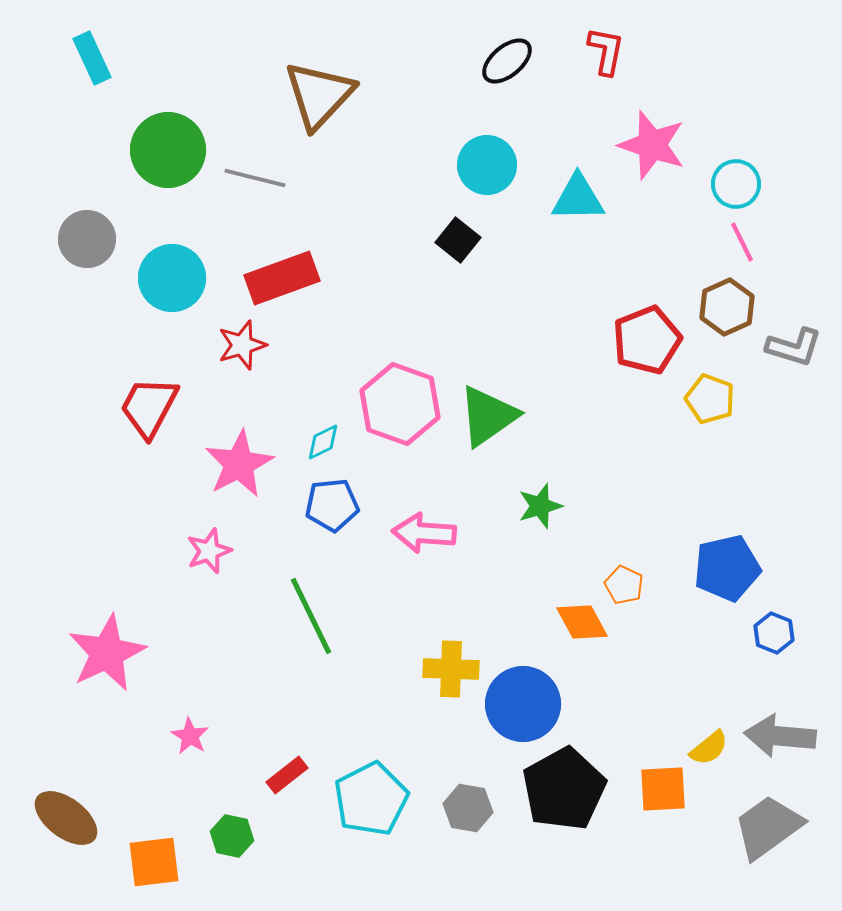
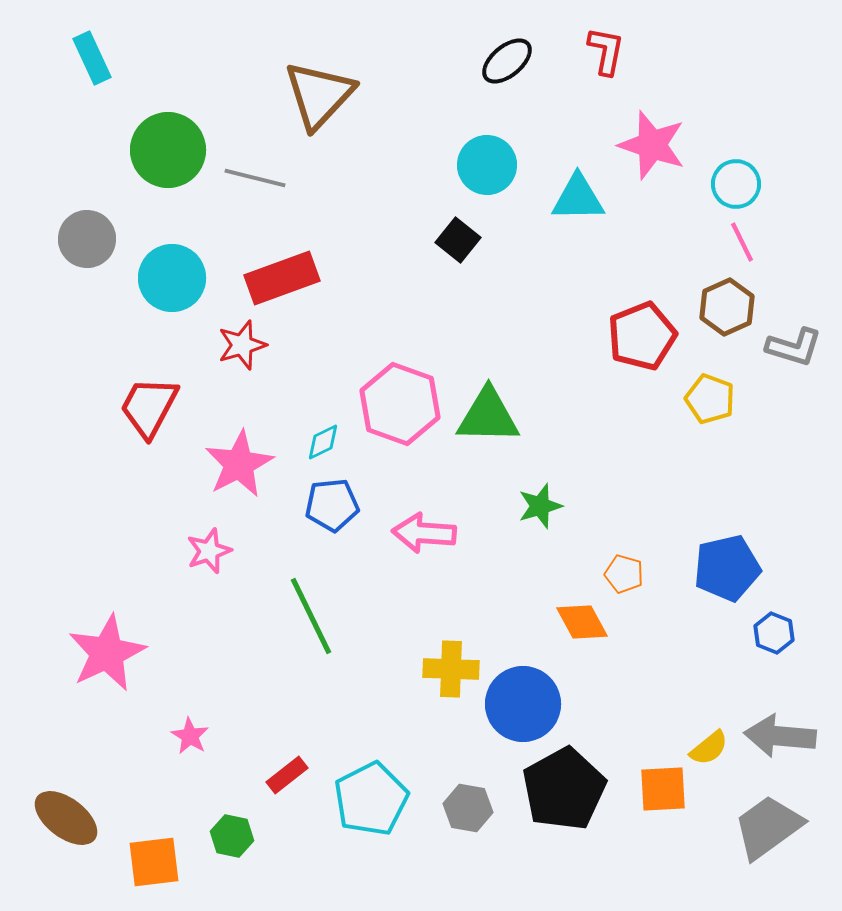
red pentagon at (647, 340): moved 5 px left, 4 px up
green triangle at (488, 416): rotated 36 degrees clockwise
orange pentagon at (624, 585): moved 11 px up; rotated 9 degrees counterclockwise
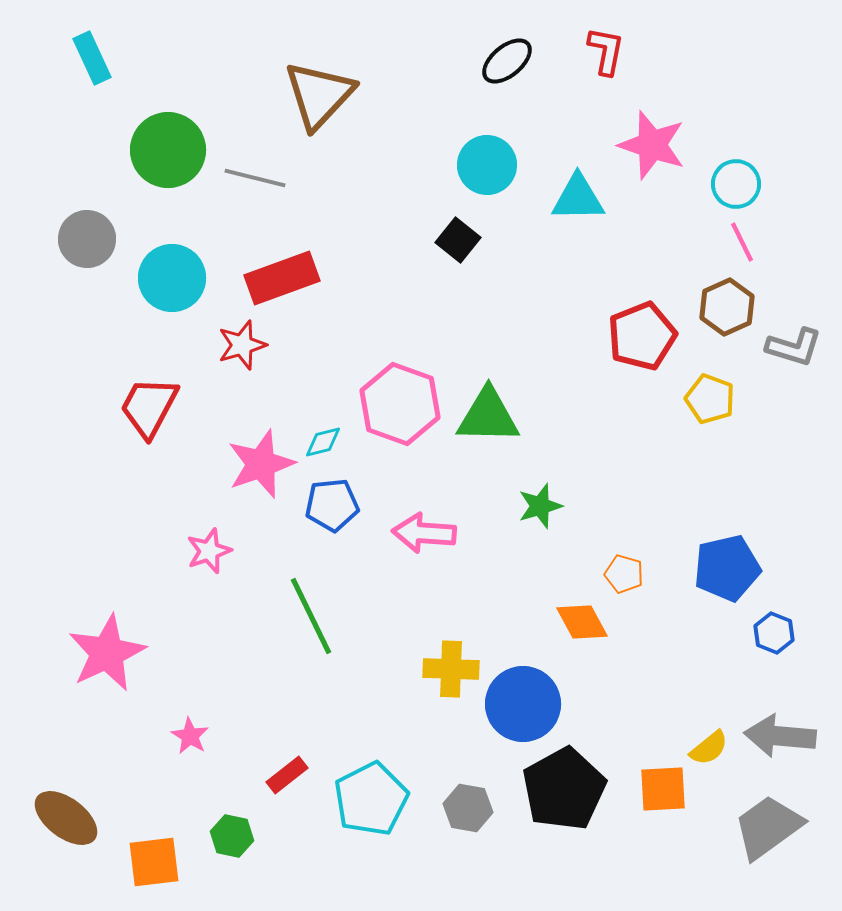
cyan diamond at (323, 442): rotated 12 degrees clockwise
pink star at (239, 464): moved 22 px right; rotated 8 degrees clockwise
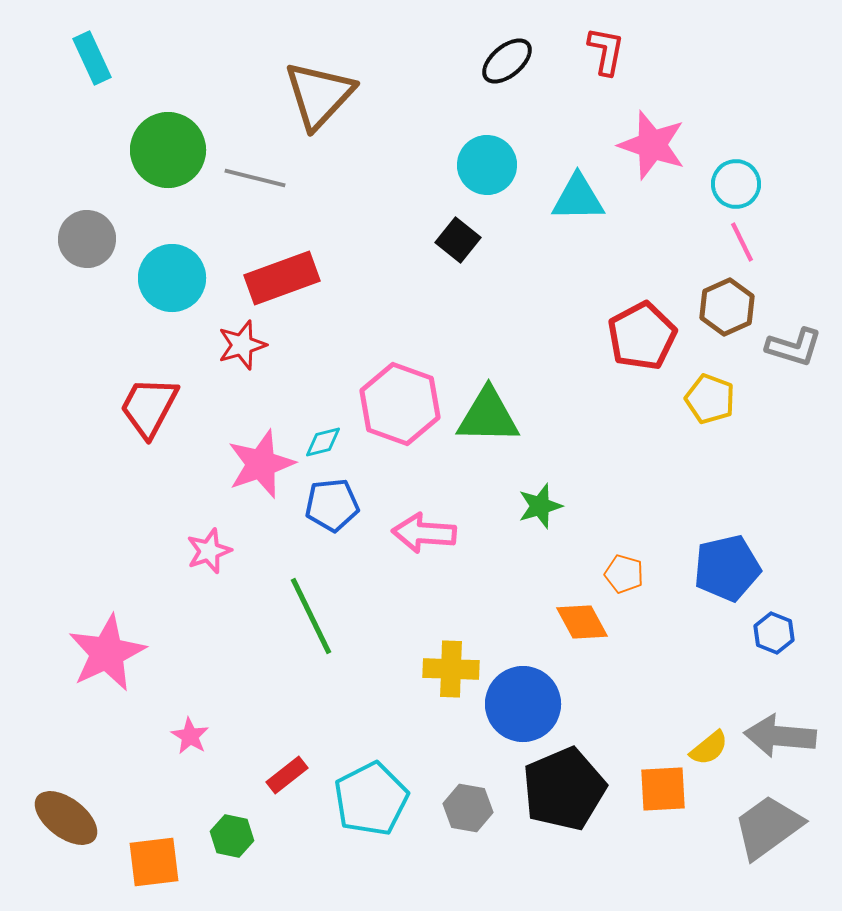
red pentagon at (642, 336): rotated 6 degrees counterclockwise
black pentagon at (564, 789): rotated 6 degrees clockwise
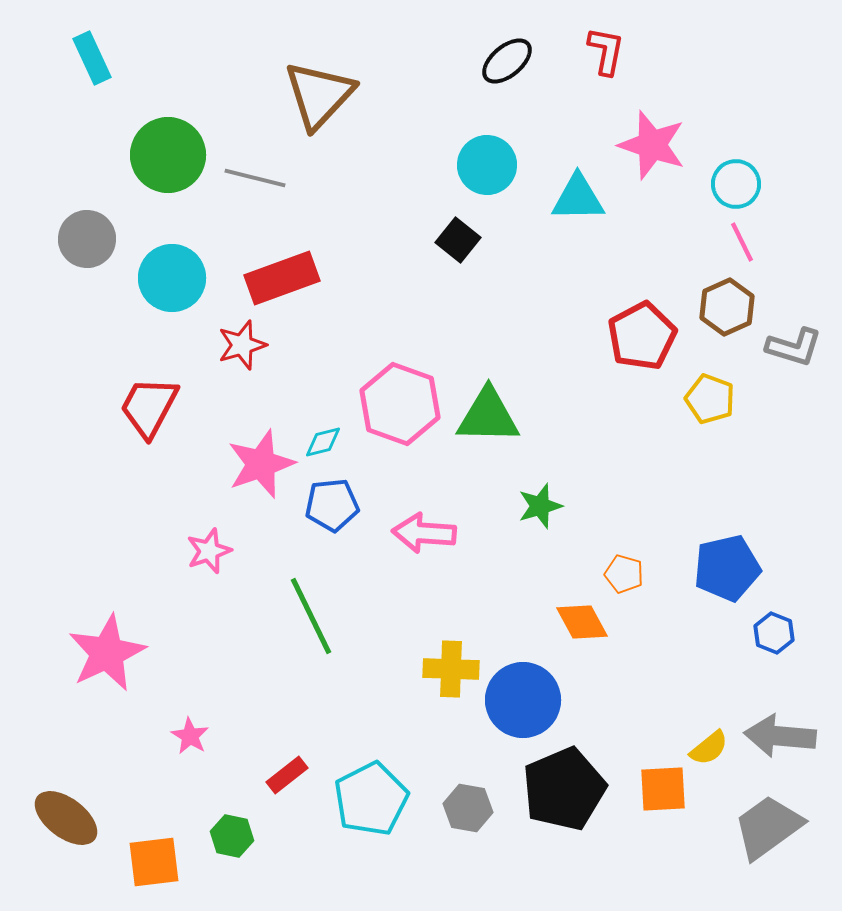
green circle at (168, 150): moved 5 px down
blue circle at (523, 704): moved 4 px up
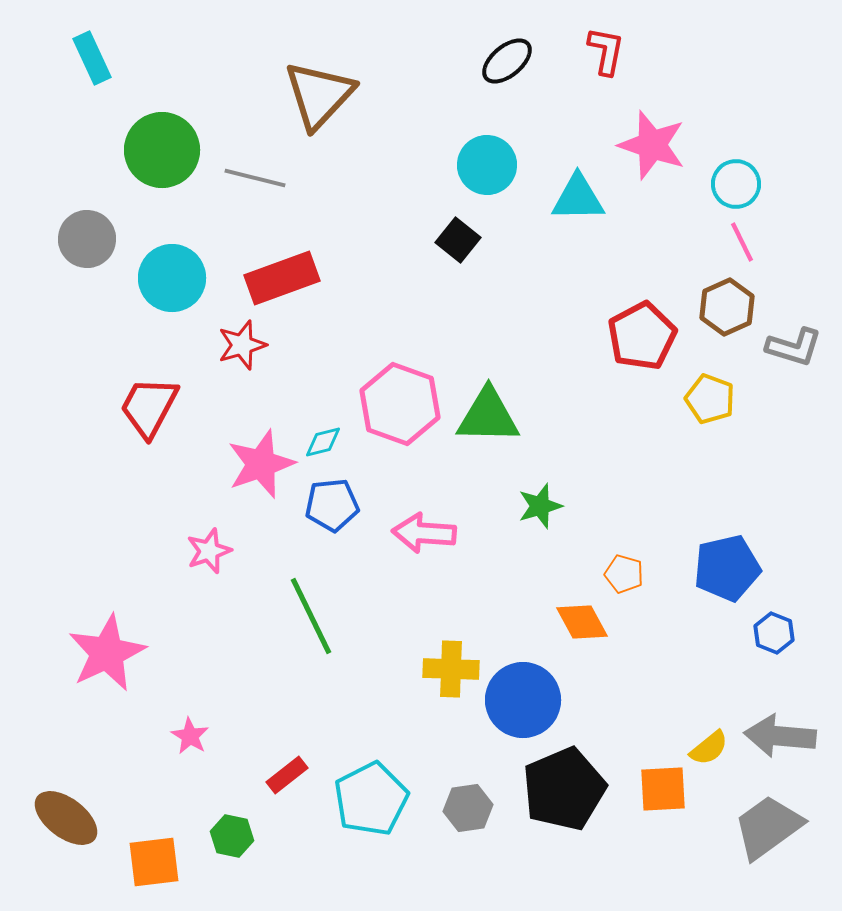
green circle at (168, 155): moved 6 px left, 5 px up
gray hexagon at (468, 808): rotated 18 degrees counterclockwise
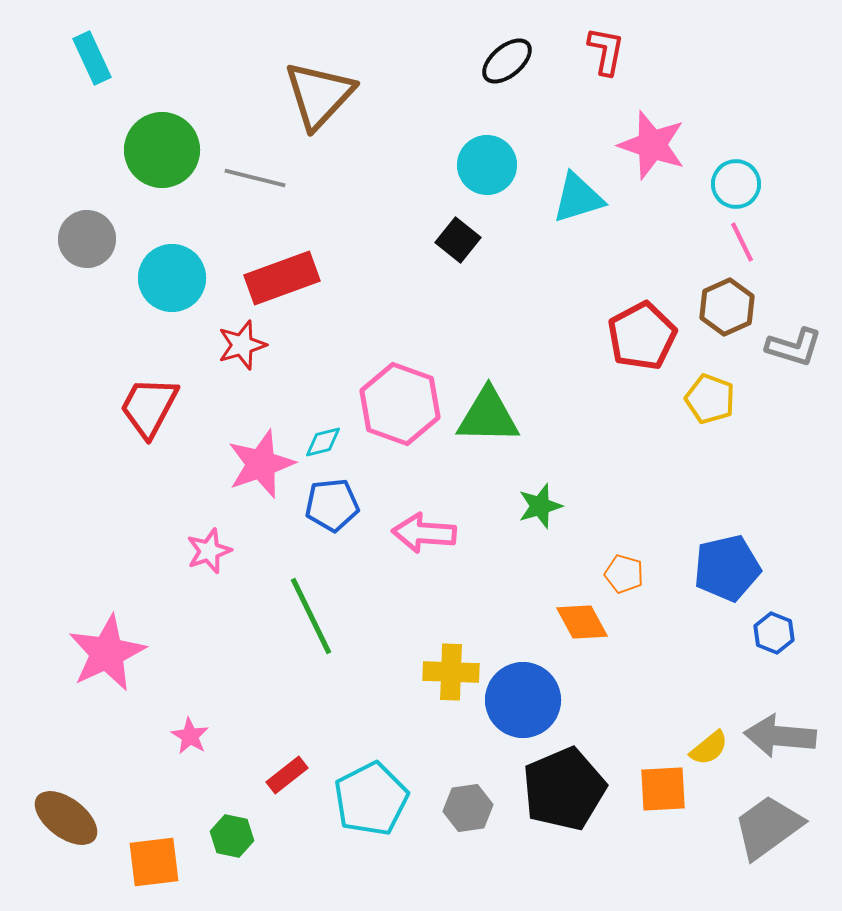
cyan triangle at (578, 198): rotated 16 degrees counterclockwise
yellow cross at (451, 669): moved 3 px down
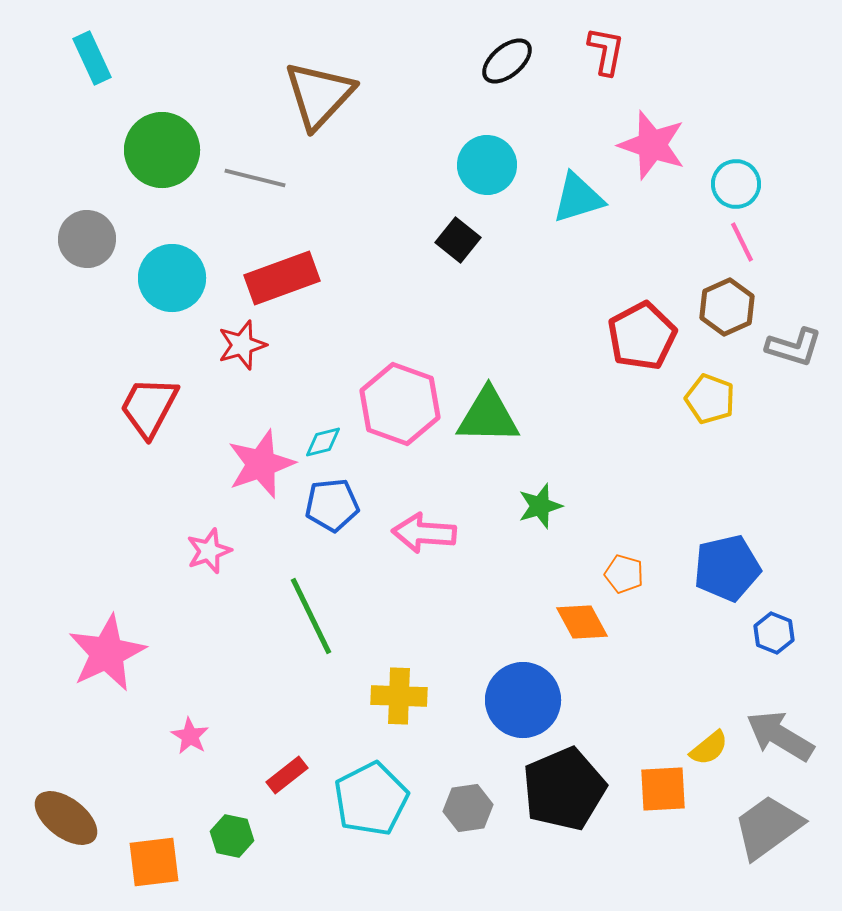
yellow cross at (451, 672): moved 52 px left, 24 px down
gray arrow at (780, 736): rotated 26 degrees clockwise
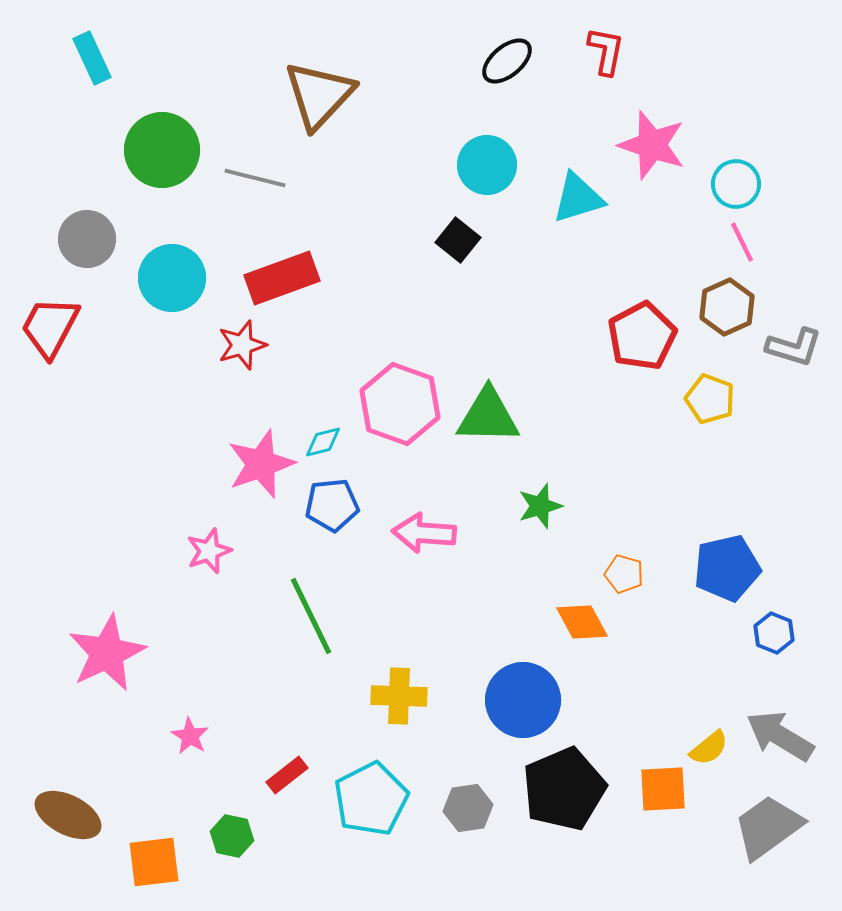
red trapezoid at (149, 407): moved 99 px left, 80 px up
brown ellipse at (66, 818): moved 2 px right, 3 px up; rotated 10 degrees counterclockwise
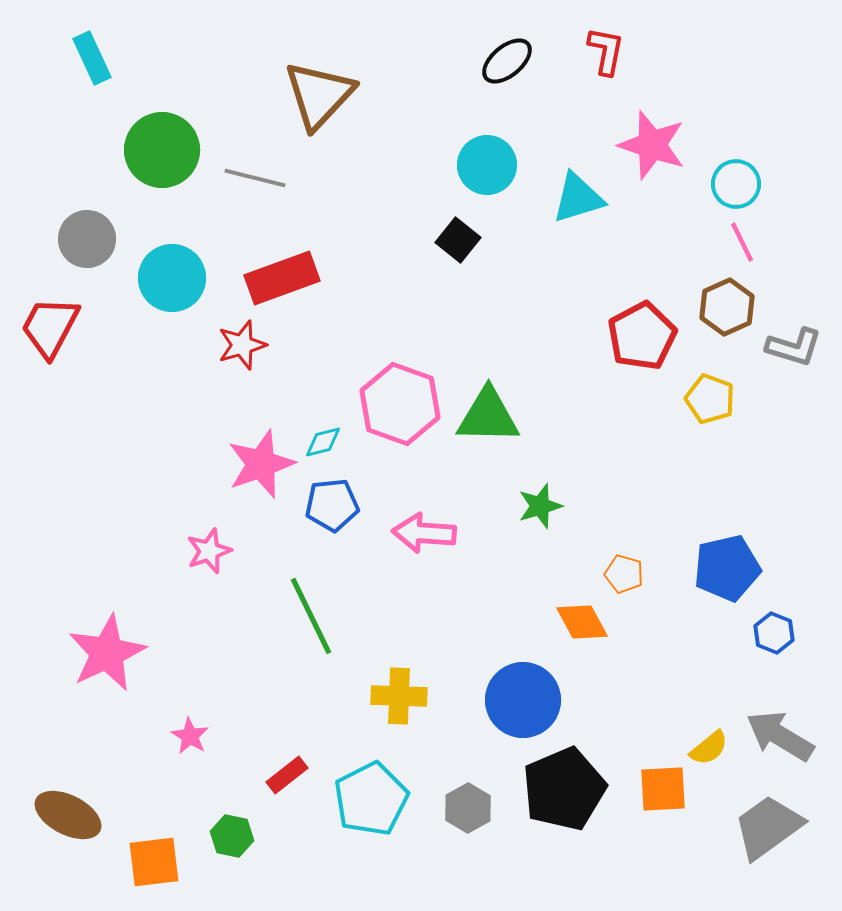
gray hexagon at (468, 808): rotated 21 degrees counterclockwise
